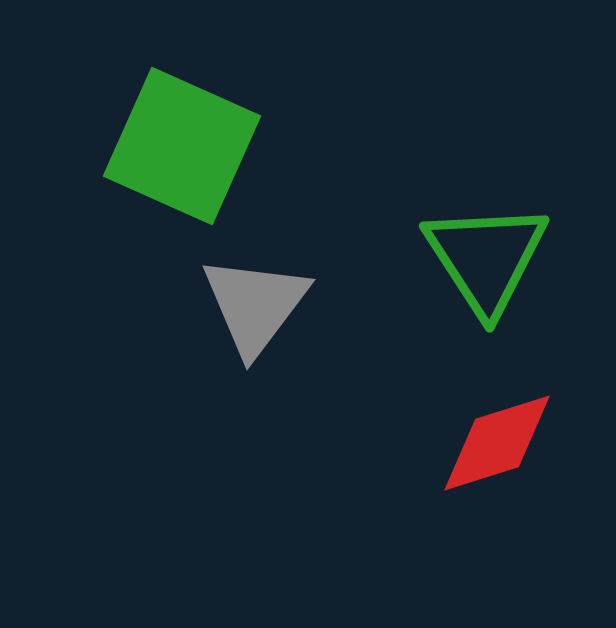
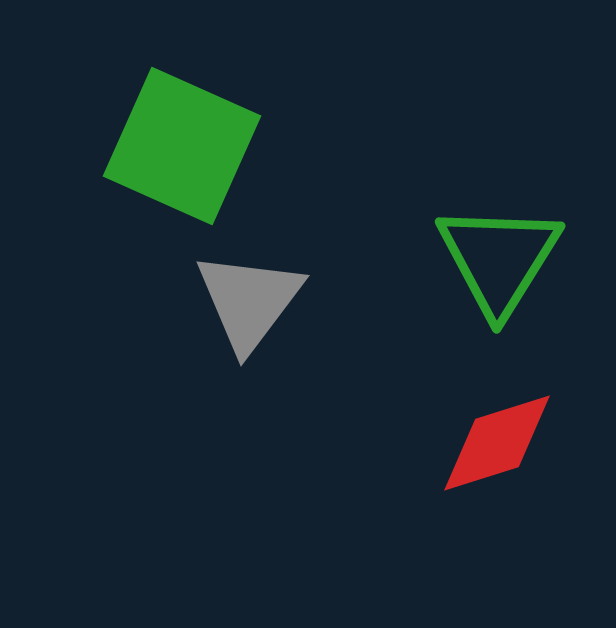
green triangle: moved 13 px right, 1 px down; rotated 5 degrees clockwise
gray triangle: moved 6 px left, 4 px up
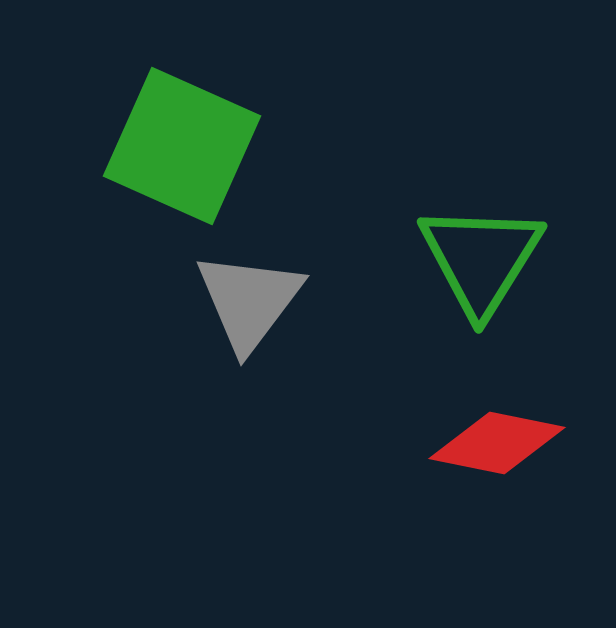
green triangle: moved 18 px left
red diamond: rotated 29 degrees clockwise
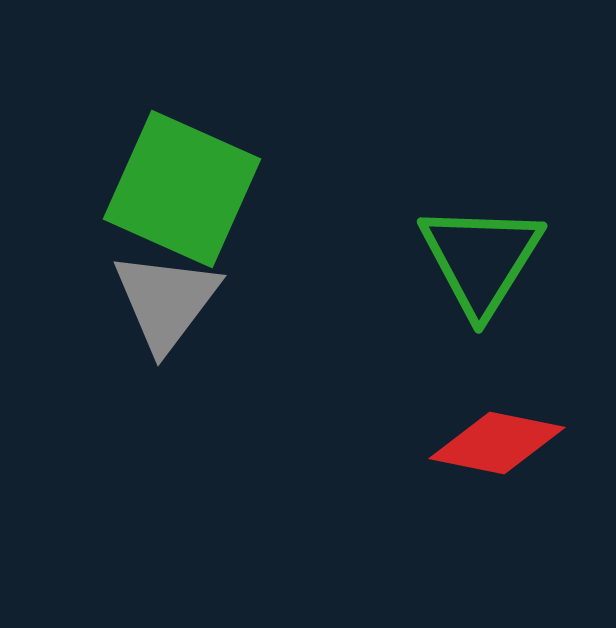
green square: moved 43 px down
gray triangle: moved 83 px left
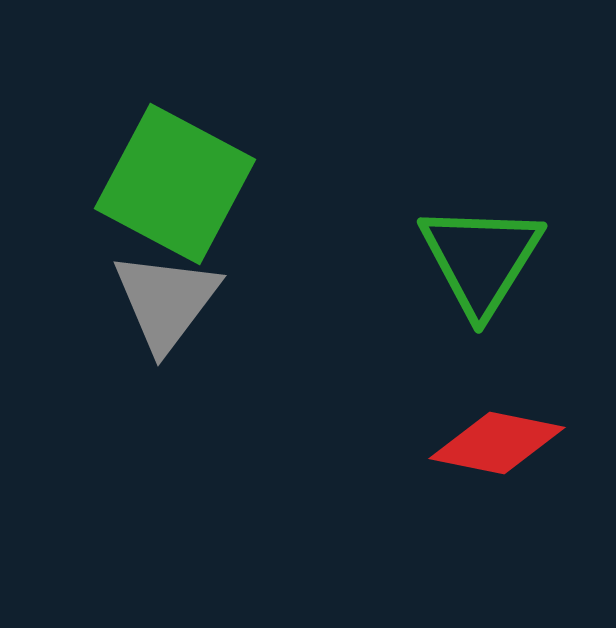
green square: moved 7 px left, 5 px up; rotated 4 degrees clockwise
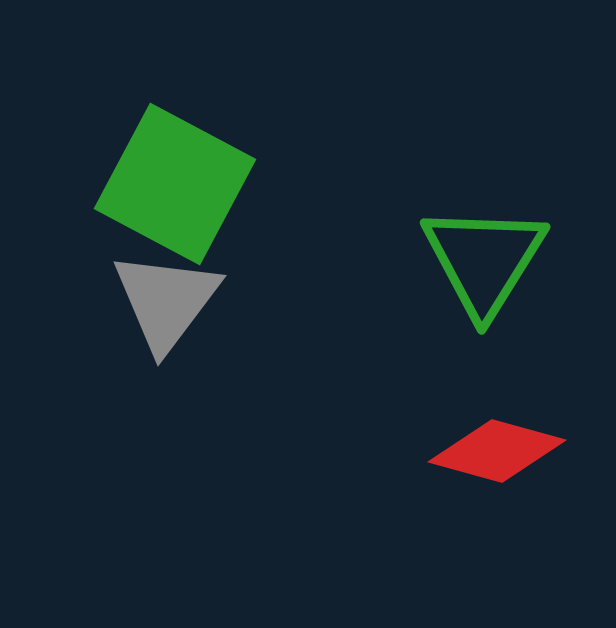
green triangle: moved 3 px right, 1 px down
red diamond: moved 8 px down; rotated 4 degrees clockwise
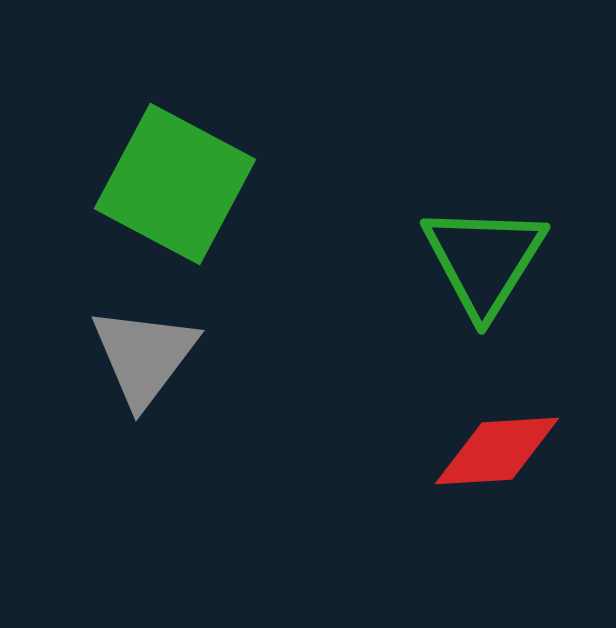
gray triangle: moved 22 px left, 55 px down
red diamond: rotated 19 degrees counterclockwise
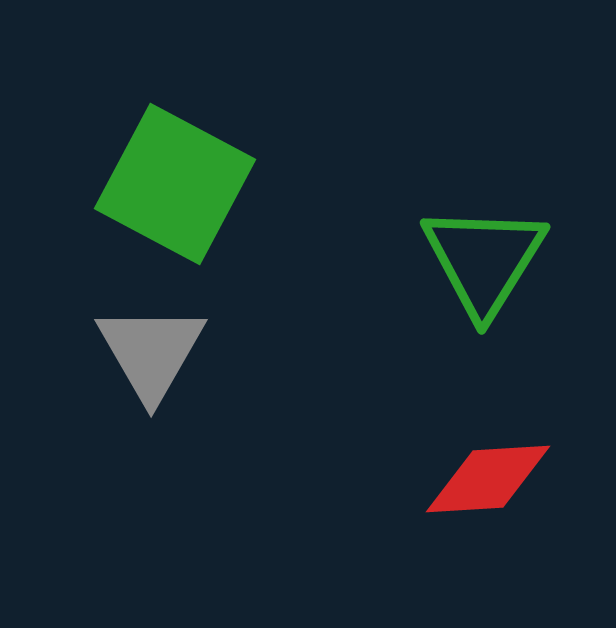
gray triangle: moved 7 px right, 4 px up; rotated 7 degrees counterclockwise
red diamond: moved 9 px left, 28 px down
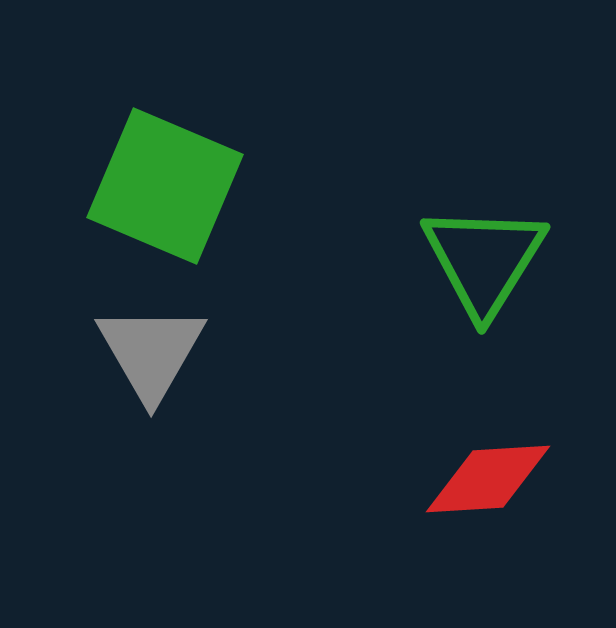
green square: moved 10 px left, 2 px down; rotated 5 degrees counterclockwise
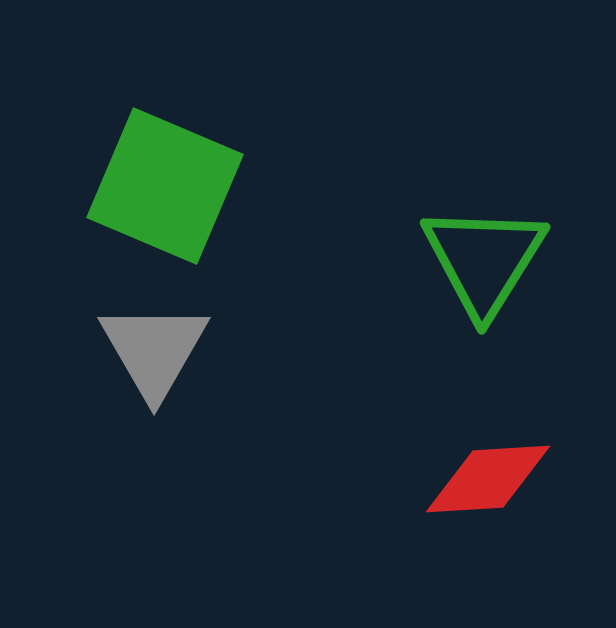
gray triangle: moved 3 px right, 2 px up
